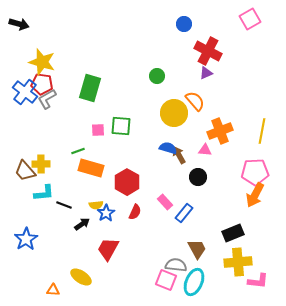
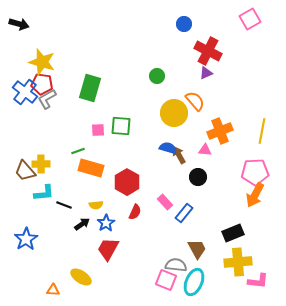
blue star at (106, 213): moved 10 px down
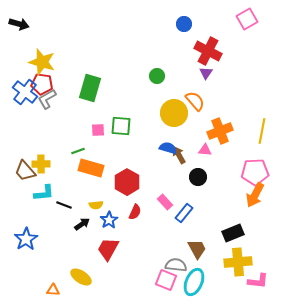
pink square at (250, 19): moved 3 px left
purple triangle at (206, 73): rotated 32 degrees counterclockwise
blue star at (106, 223): moved 3 px right, 3 px up
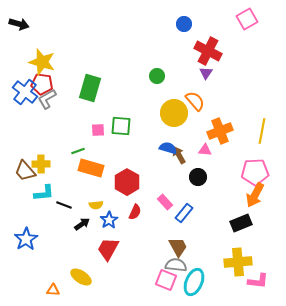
black rectangle at (233, 233): moved 8 px right, 10 px up
brown trapezoid at (197, 249): moved 19 px left, 2 px up
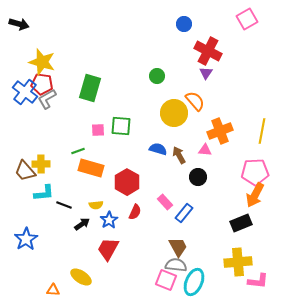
blue semicircle at (168, 148): moved 10 px left, 1 px down
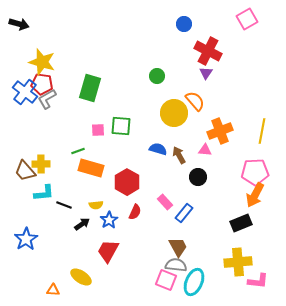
red trapezoid at (108, 249): moved 2 px down
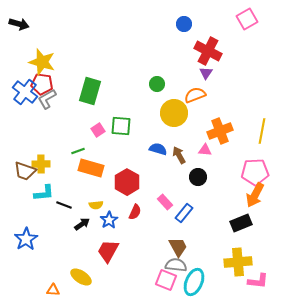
green circle at (157, 76): moved 8 px down
green rectangle at (90, 88): moved 3 px down
orange semicircle at (195, 101): moved 6 px up; rotated 70 degrees counterclockwise
pink square at (98, 130): rotated 32 degrees counterclockwise
brown trapezoid at (25, 171): rotated 30 degrees counterclockwise
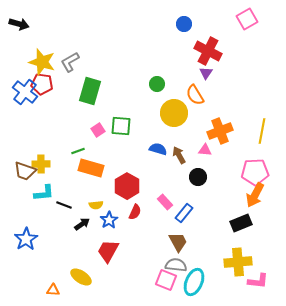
orange semicircle at (195, 95): rotated 100 degrees counterclockwise
gray L-shape at (47, 99): moved 23 px right, 37 px up
red hexagon at (127, 182): moved 4 px down
brown trapezoid at (178, 247): moved 5 px up
